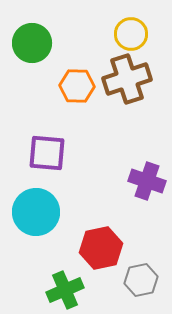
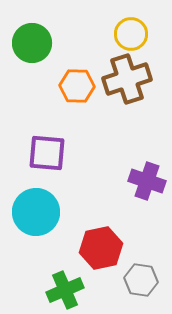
gray hexagon: rotated 20 degrees clockwise
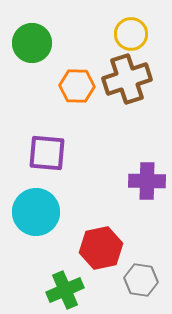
purple cross: rotated 18 degrees counterclockwise
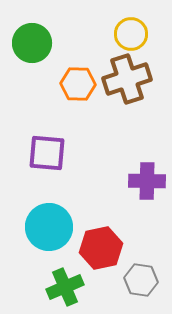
orange hexagon: moved 1 px right, 2 px up
cyan circle: moved 13 px right, 15 px down
green cross: moved 3 px up
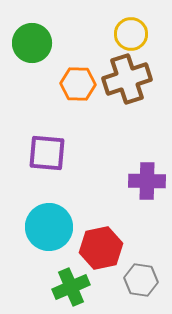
green cross: moved 6 px right
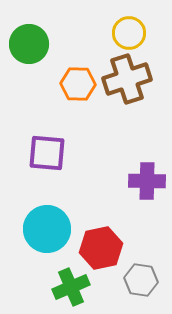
yellow circle: moved 2 px left, 1 px up
green circle: moved 3 px left, 1 px down
cyan circle: moved 2 px left, 2 px down
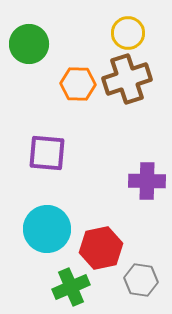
yellow circle: moved 1 px left
